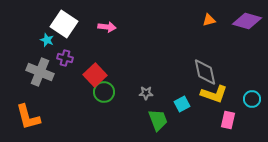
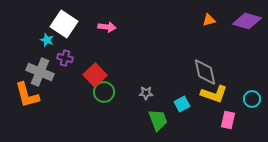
orange L-shape: moved 1 px left, 22 px up
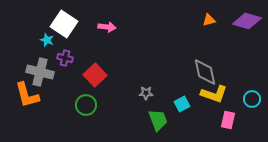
gray cross: rotated 8 degrees counterclockwise
green circle: moved 18 px left, 13 px down
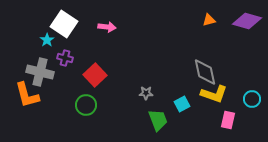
cyan star: rotated 16 degrees clockwise
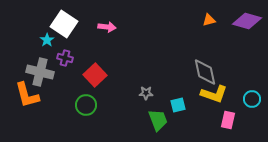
cyan square: moved 4 px left, 1 px down; rotated 14 degrees clockwise
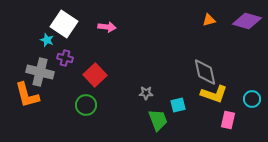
cyan star: rotated 16 degrees counterclockwise
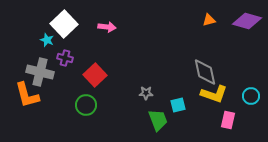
white square: rotated 12 degrees clockwise
cyan circle: moved 1 px left, 3 px up
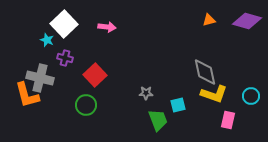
gray cross: moved 6 px down
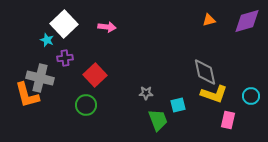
purple diamond: rotated 32 degrees counterclockwise
purple cross: rotated 21 degrees counterclockwise
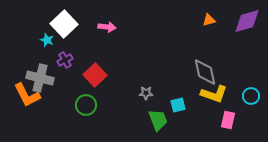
purple cross: moved 2 px down; rotated 21 degrees counterclockwise
orange L-shape: rotated 12 degrees counterclockwise
